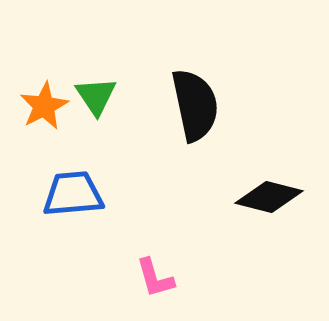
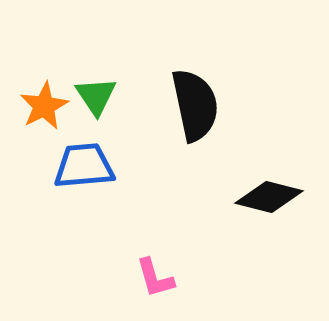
blue trapezoid: moved 11 px right, 28 px up
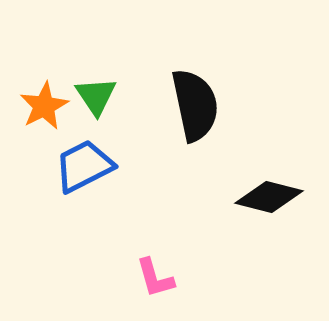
blue trapezoid: rotated 22 degrees counterclockwise
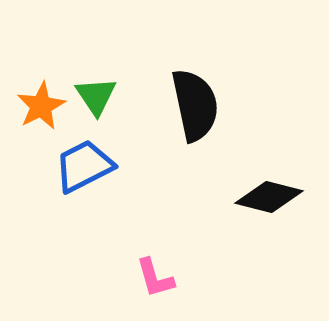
orange star: moved 3 px left
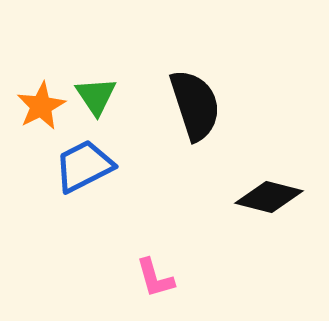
black semicircle: rotated 6 degrees counterclockwise
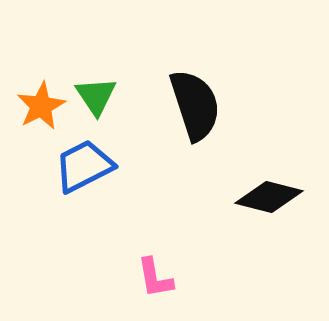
pink L-shape: rotated 6 degrees clockwise
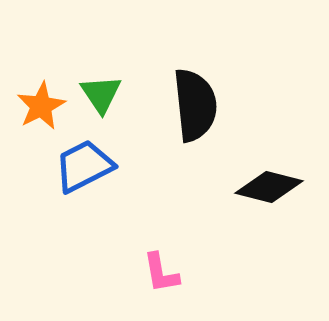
green triangle: moved 5 px right, 2 px up
black semicircle: rotated 12 degrees clockwise
black diamond: moved 10 px up
pink L-shape: moved 6 px right, 5 px up
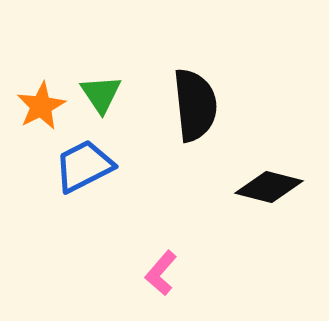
pink L-shape: rotated 51 degrees clockwise
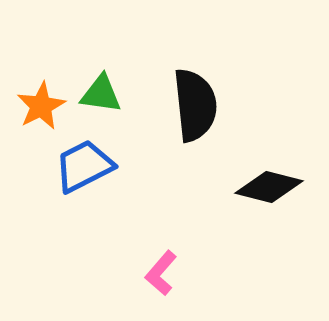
green triangle: rotated 48 degrees counterclockwise
